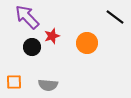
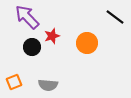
orange square: rotated 21 degrees counterclockwise
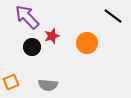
black line: moved 2 px left, 1 px up
orange square: moved 3 px left
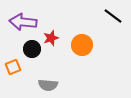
purple arrow: moved 4 px left, 5 px down; rotated 40 degrees counterclockwise
red star: moved 1 px left, 2 px down
orange circle: moved 5 px left, 2 px down
black circle: moved 2 px down
orange square: moved 2 px right, 15 px up
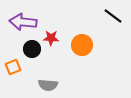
red star: rotated 21 degrees clockwise
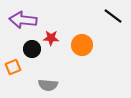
purple arrow: moved 2 px up
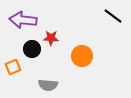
orange circle: moved 11 px down
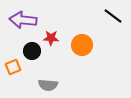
black circle: moved 2 px down
orange circle: moved 11 px up
